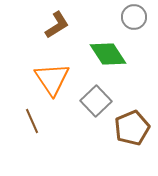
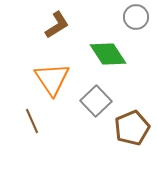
gray circle: moved 2 px right
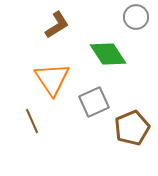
gray square: moved 2 px left, 1 px down; rotated 20 degrees clockwise
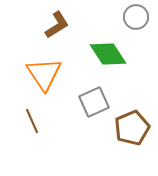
orange triangle: moved 8 px left, 5 px up
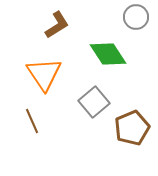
gray square: rotated 16 degrees counterclockwise
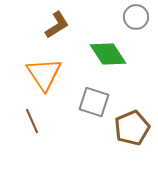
gray square: rotated 32 degrees counterclockwise
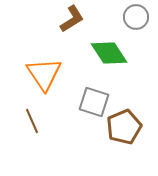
brown L-shape: moved 15 px right, 6 px up
green diamond: moved 1 px right, 1 px up
brown pentagon: moved 8 px left, 1 px up
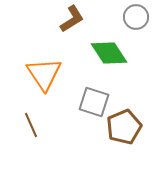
brown line: moved 1 px left, 4 px down
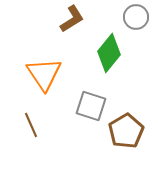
green diamond: rotated 72 degrees clockwise
gray square: moved 3 px left, 4 px down
brown pentagon: moved 2 px right, 4 px down; rotated 8 degrees counterclockwise
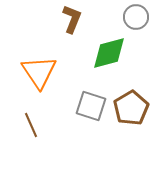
brown L-shape: rotated 36 degrees counterclockwise
green diamond: rotated 36 degrees clockwise
orange triangle: moved 5 px left, 2 px up
brown pentagon: moved 5 px right, 23 px up
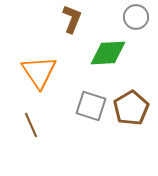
green diamond: moved 1 px left; rotated 12 degrees clockwise
